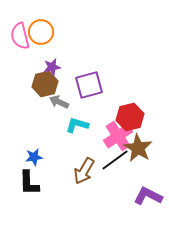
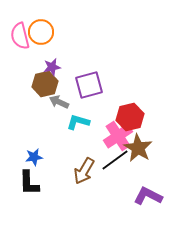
cyan L-shape: moved 1 px right, 3 px up
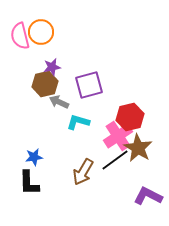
brown arrow: moved 1 px left, 1 px down
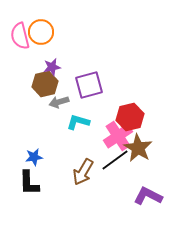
gray arrow: rotated 42 degrees counterclockwise
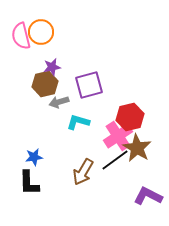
pink semicircle: moved 1 px right
brown star: moved 1 px left
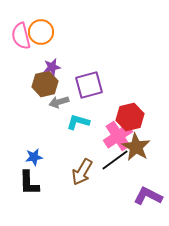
brown star: moved 1 px left, 1 px up
brown arrow: moved 1 px left
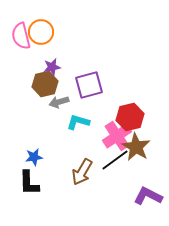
pink cross: moved 1 px left
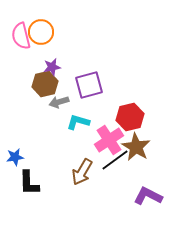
pink cross: moved 8 px left, 4 px down
blue star: moved 19 px left
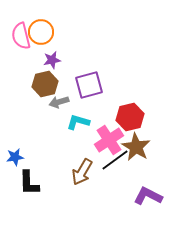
purple star: moved 7 px up
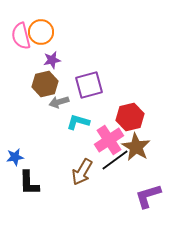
purple L-shape: rotated 44 degrees counterclockwise
